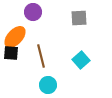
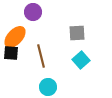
gray square: moved 2 px left, 15 px down
cyan circle: moved 2 px down
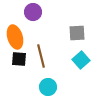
orange ellipse: rotated 60 degrees counterclockwise
black square: moved 8 px right, 6 px down
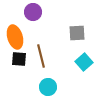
cyan square: moved 3 px right, 2 px down
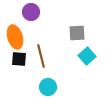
purple circle: moved 2 px left
cyan square: moved 3 px right, 6 px up
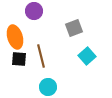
purple circle: moved 3 px right, 1 px up
gray square: moved 3 px left, 5 px up; rotated 18 degrees counterclockwise
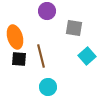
purple circle: moved 13 px right
gray square: rotated 30 degrees clockwise
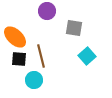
orange ellipse: rotated 30 degrees counterclockwise
cyan circle: moved 14 px left, 7 px up
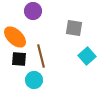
purple circle: moved 14 px left
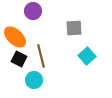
gray square: rotated 12 degrees counterclockwise
black square: rotated 21 degrees clockwise
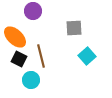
cyan circle: moved 3 px left
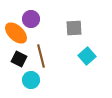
purple circle: moved 2 px left, 8 px down
orange ellipse: moved 1 px right, 4 px up
